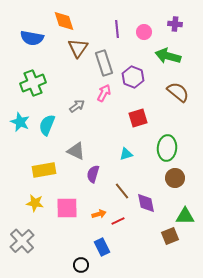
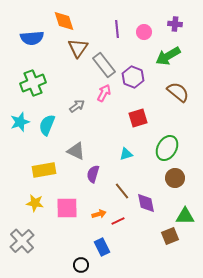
blue semicircle: rotated 15 degrees counterclockwise
green arrow: rotated 45 degrees counterclockwise
gray rectangle: moved 2 px down; rotated 20 degrees counterclockwise
cyan star: rotated 30 degrees clockwise
green ellipse: rotated 25 degrees clockwise
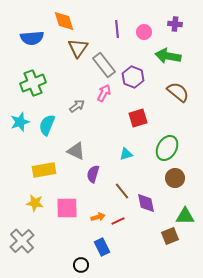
green arrow: rotated 40 degrees clockwise
orange arrow: moved 1 px left, 3 px down
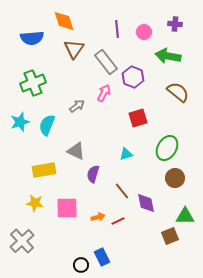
brown triangle: moved 4 px left, 1 px down
gray rectangle: moved 2 px right, 3 px up
blue rectangle: moved 10 px down
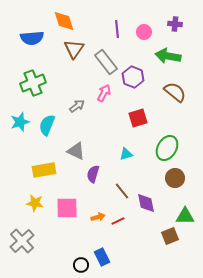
brown semicircle: moved 3 px left
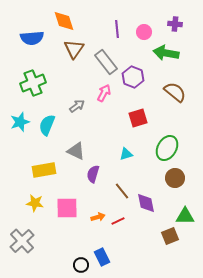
green arrow: moved 2 px left, 3 px up
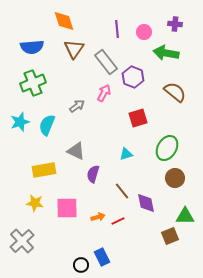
blue semicircle: moved 9 px down
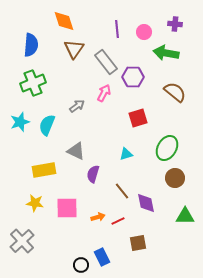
blue semicircle: moved 1 px left, 2 px up; rotated 80 degrees counterclockwise
purple hexagon: rotated 20 degrees counterclockwise
brown square: moved 32 px left, 7 px down; rotated 12 degrees clockwise
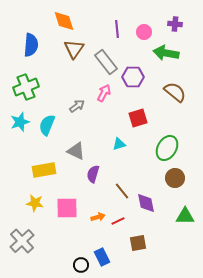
green cross: moved 7 px left, 4 px down
cyan triangle: moved 7 px left, 10 px up
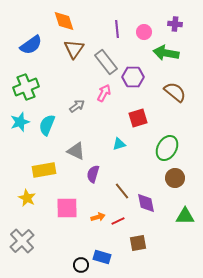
blue semicircle: rotated 50 degrees clockwise
yellow star: moved 8 px left, 5 px up; rotated 18 degrees clockwise
blue rectangle: rotated 48 degrees counterclockwise
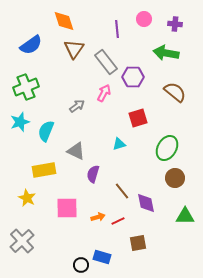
pink circle: moved 13 px up
cyan semicircle: moved 1 px left, 6 px down
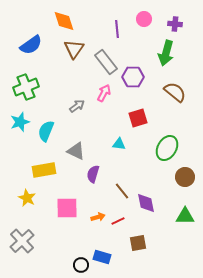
green arrow: rotated 85 degrees counterclockwise
cyan triangle: rotated 24 degrees clockwise
brown circle: moved 10 px right, 1 px up
